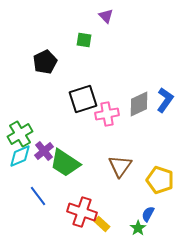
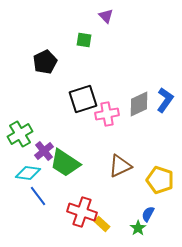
cyan diamond: moved 8 px right, 17 px down; rotated 30 degrees clockwise
brown triangle: rotated 30 degrees clockwise
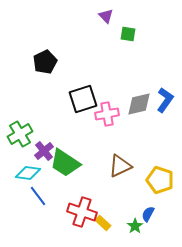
green square: moved 44 px right, 6 px up
gray diamond: rotated 12 degrees clockwise
yellow rectangle: moved 1 px right, 1 px up
green star: moved 3 px left, 2 px up
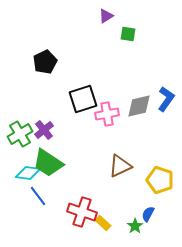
purple triangle: rotated 42 degrees clockwise
blue L-shape: moved 1 px right, 1 px up
gray diamond: moved 2 px down
purple cross: moved 21 px up
green trapezoid: moved 17 px left
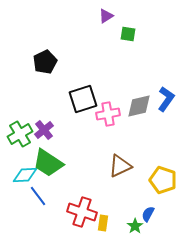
pink cross: moved 1 px right
cyan diamond: moved 3 px left, 2 px down; rotated 10 degrees counterclockwise
yellow pentagon: moved 3 px right
yellow rectangle: rotated 56 degrees clockwise
